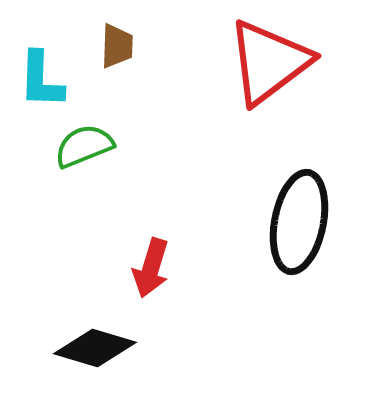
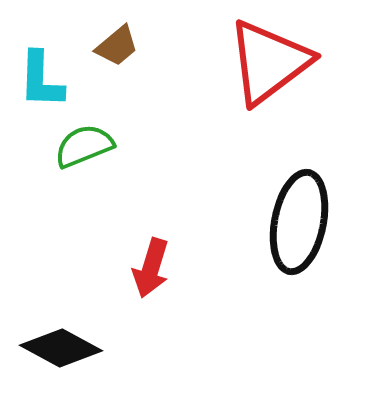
brown trapezoid: rotated 48 degrees clockwise
black diamond: moved 34 px left; rotated 12 degrees clockwise
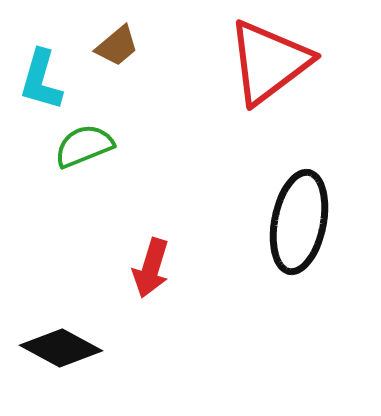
cyan L-shape: rotated 14 degrees clockwise
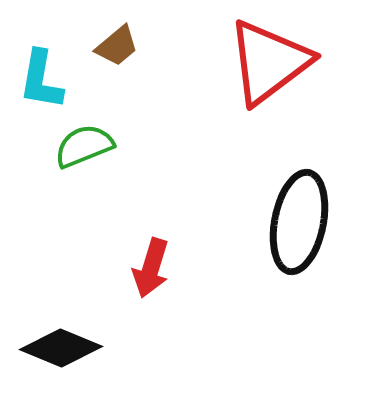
cyan L-shape: rotated 6 degrees counterclockwise
black diamond: rotated 6 degrees counterclockwise
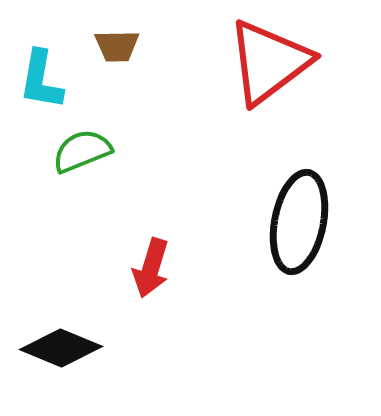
brown trapezoid: rotated 39 degrees clockwise
green semicircle: moved 2 px left, 5 px down
